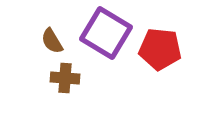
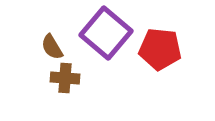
purple square: rotated 9 degrees clockwise
brown semicircle: moved 6 px down
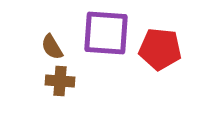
purple square: rotated 36 degrees counterclockwise
brown cross: moved 5 px left, 3 px down
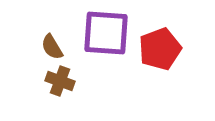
red pentagon: rotated 27 degrees counterclockwise
brown cross: rotated 16 degrees clockwise
